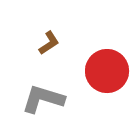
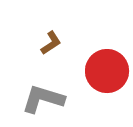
brown L-shape: moved 2 px right
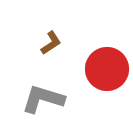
red circle: moved 2 px up
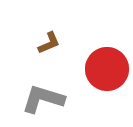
brown L-shape: moved 2 px left; rotated 10 degrees clockwise
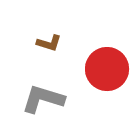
brown L-shape: rotated 40 degrees clockwise
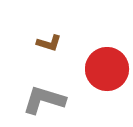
gray L-shape: moved 1 px right, 1 px down
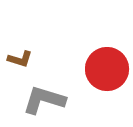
brown L-shape: moved 29 px left, 16 px down
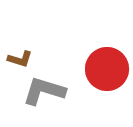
gray L-shape: moved 9 px up
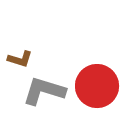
red circle: moved 10 px left, 17 px down
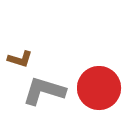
red circle: moved 2 px right, 2 px down
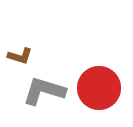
brown L-shape: moved 3 px up
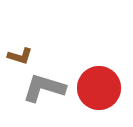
gray L-shape: moved 3 px up
